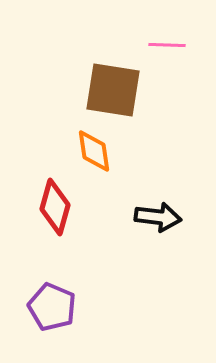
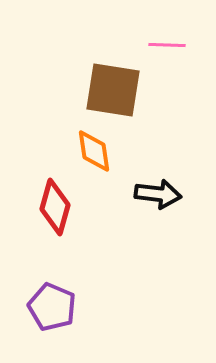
black arrow: moved 23 px up
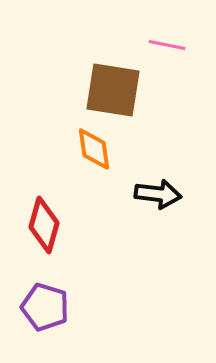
pink line: rotated 9 degrees clockwise
orange diamond: moved 2 px up
red diamond: moved 11 px left, 18 px down
purple pentagon: moved 7 px left; rotated 6 degrees counterclockwise
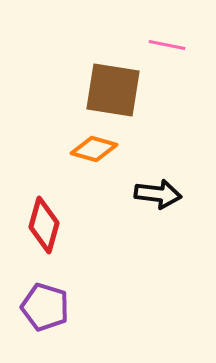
orange diamond: rotated 66 degrees counterclockwise
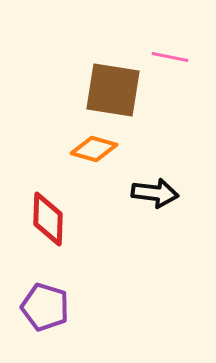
pink line: moved 3 px right, 12 px down
black arrow: moved 3 px left, 1 px up
red diamond: moved 4 px right, 6 px up; rotated 14 degrees counterclockwise
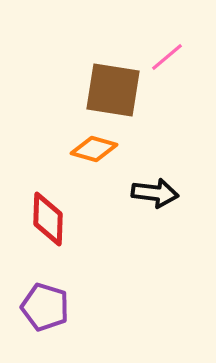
pink line: moved 3 px left; rotated 51 degrees counterclockwise
